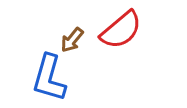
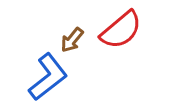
blue L-shape: moved 1 px left, 1 px up; rotated 144 degrees counterclockwise
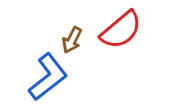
brown arrow: rotated 12 degrees counterclockwise
